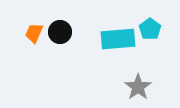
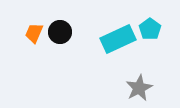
cyan rectangle: rotated 20 degrees counterclockwise
gray star: moved 1 px right, 1 px down; rotated 8 degrees clockwise
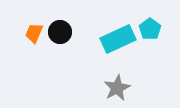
gray star: moved 22 px left
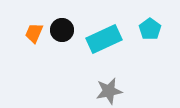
black circle: moved 2 px right, 2 px up
cyan rectangle: moved 14 px left
gray star: moved 8 px left, 3 px down; rotated 16 degrees clockwise
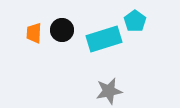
cyan pentagon: moved 15 px left, 8 px up
orange trapezoid: rotated 20 degrees counterclockwise
cyan rectangle: rotated 8 degrees clockwise
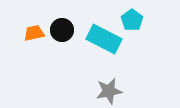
cyan pentagon: moved 3 px left, 1 px up
orange trapezoid: rotated 75 degrees clockwise
cyan rectangle: rotated 44 degrees clockwise
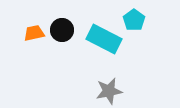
cyan pentagon: moved 2 px right
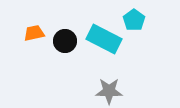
black circle: moved 3 px right, 11 px down
gray star: rotated 12 degrees clockwise
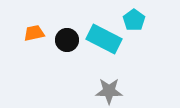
black circle: moved 2 px right, 1 px up
